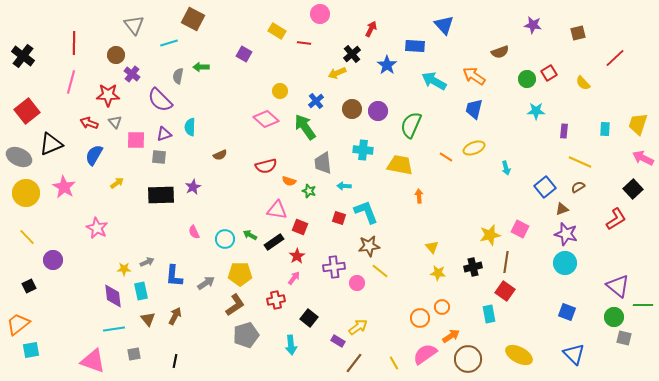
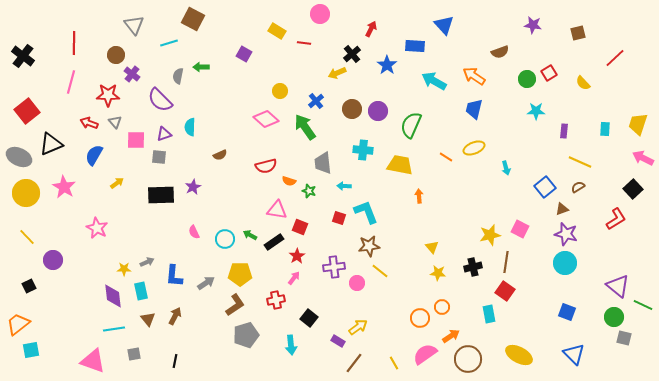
green line at (643, 305): rotated 24 degrees clockwise
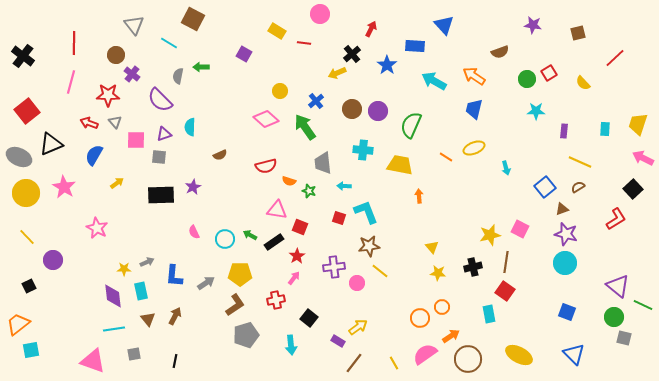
cyan line at (169, 43): rotated 48 degrees clockwise
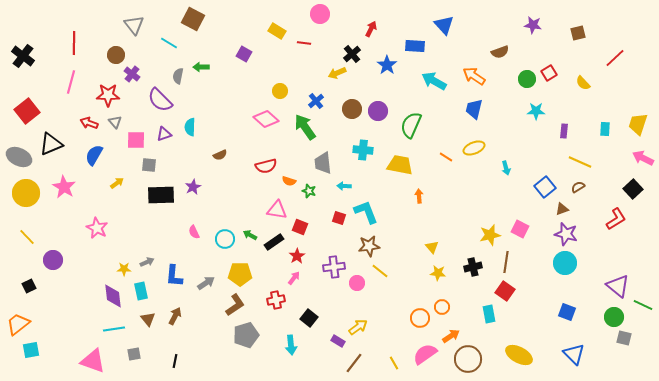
gray square at (159, 157): moved 10 px left, 8 px down
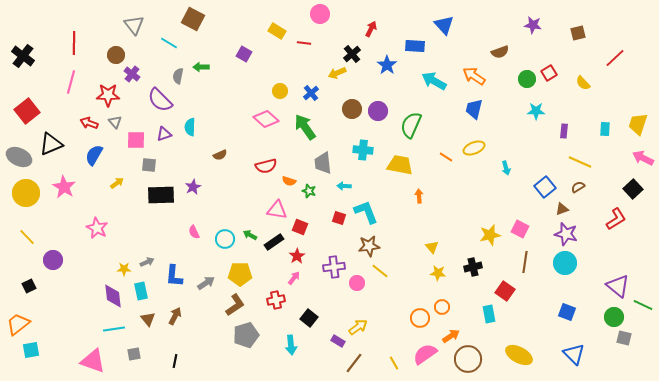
blue cross at (316, 101): moved 5 px left, 8 px up
brown line at (506, 262): moved 19 px right
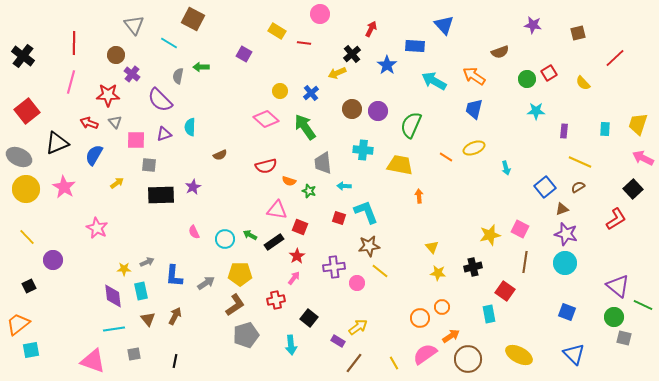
black triangle at (51, 144): moved 6 px right, 1 px up
yellow circle at (26, 193): moved 4 px up
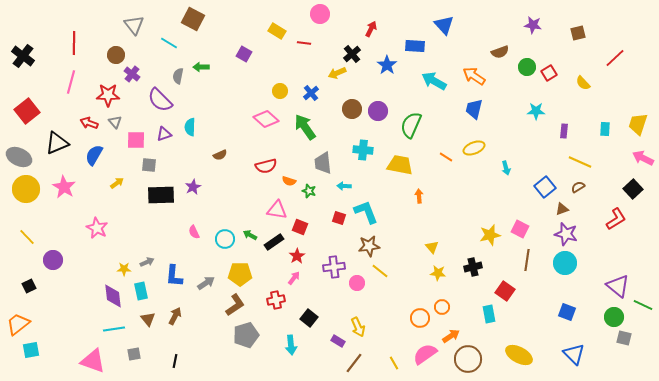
green circle at (527, 79): moved 12 px up
brown line at (525, 262): moved 2 px right, 2 px up
yellow arrow at (358, 327): rotated 102 degrees clockwise
